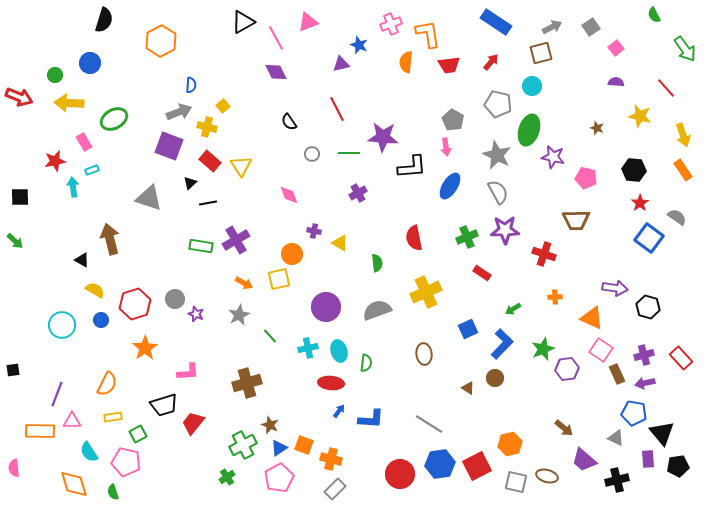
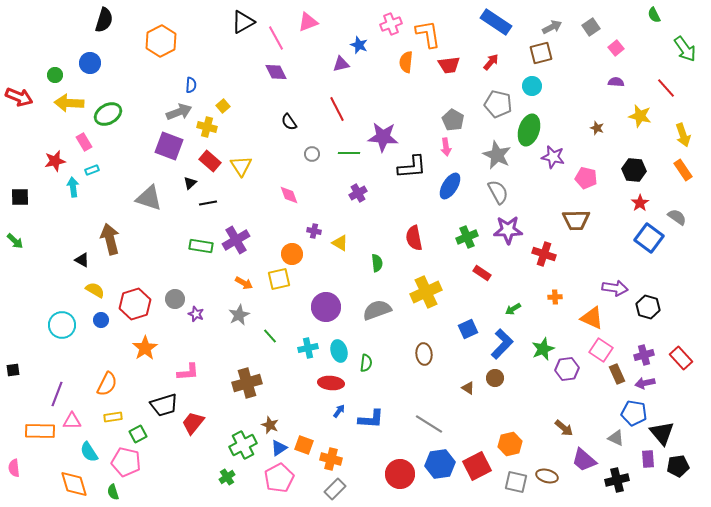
green ellipse at (114, 119): moved 6 px left, 5 px up
purple star at (505, 230): moved 3 px right
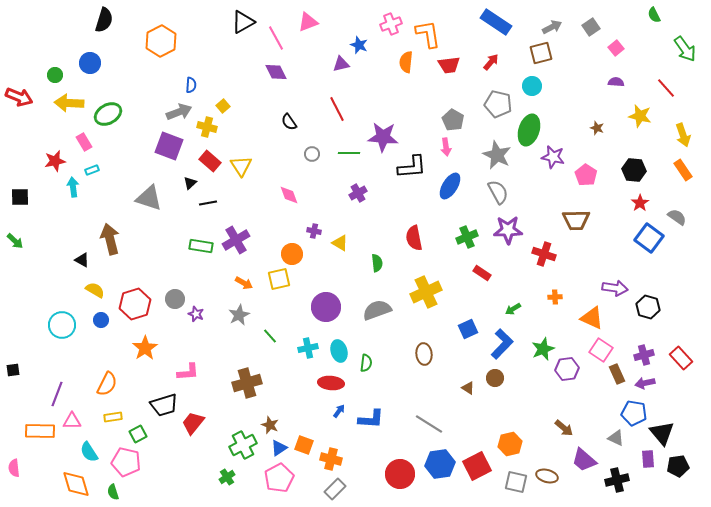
pink pentagon at (586, 178): moved 3 px up; rotated 20 degrees clockwise
orange diamond at (74, 484): moved 2 px right
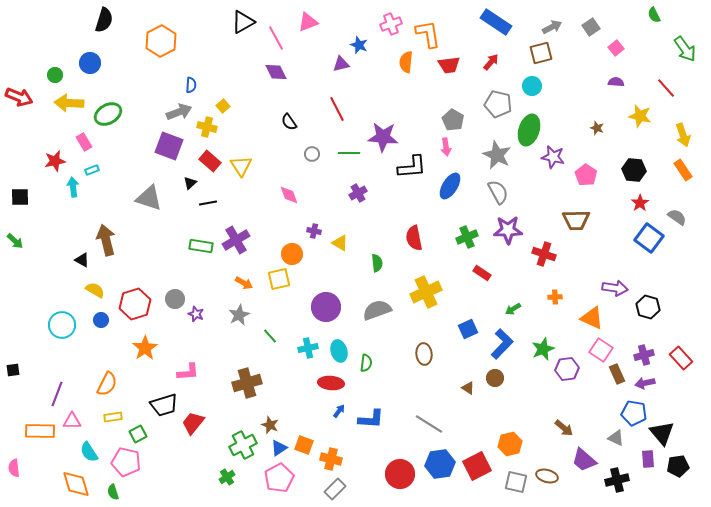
brown arrow at (110, 239): moved 4 px left, 1 px down
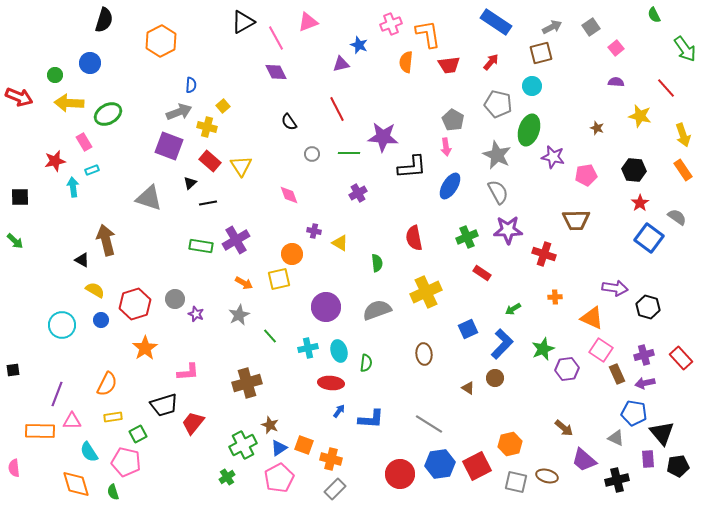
pink pentagon at (586, 175): rotated 30 degrees clockwise
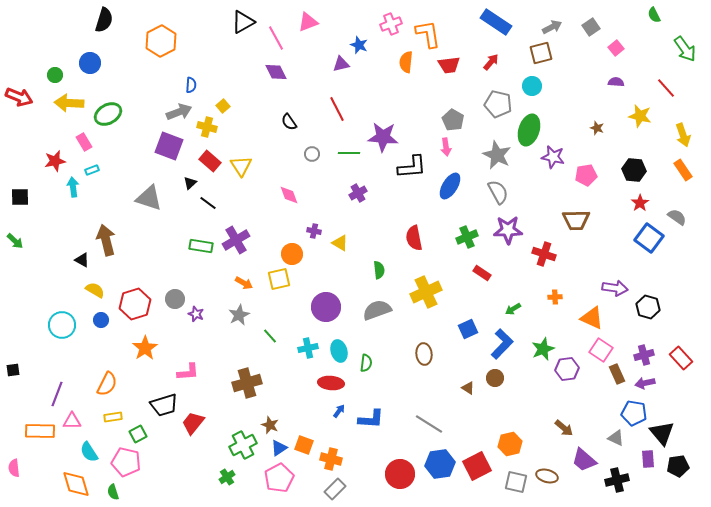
black line at (208, 203): rotated 48 degrees clockwise
green semicircle at (377, 263): moved 2 px right, 7 px down
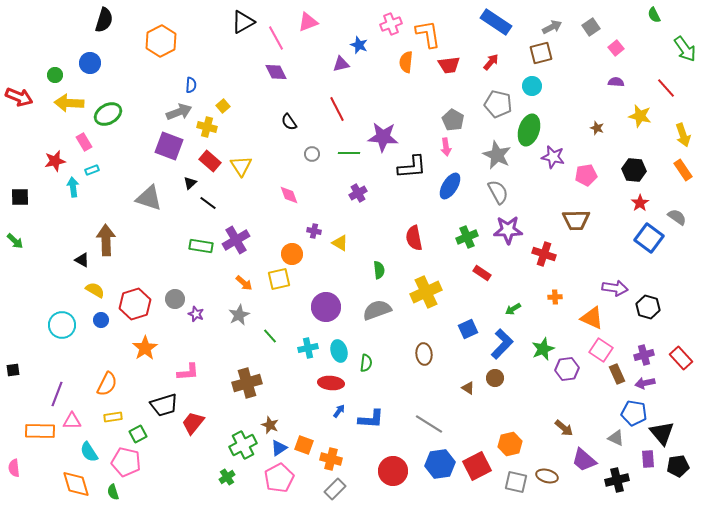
brown arrow at (106, 240): rotated 12 degrees clockwise
orange arrow at (244, 283): rotated 12 degrees clockwise
red circle at (400, 474): moved 7 px left, 3 px up
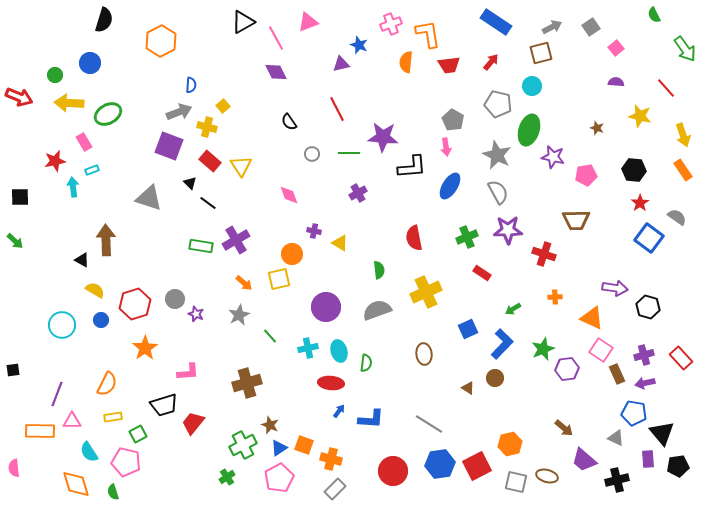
black triangle at (190, 183): rotated 32 degrees counterclockwise
